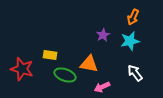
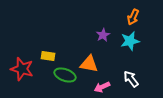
yellow rectangle: moved 2 px left, 1 px down
white arrow: moved 4 px left, 6 px down
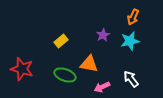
yellow rectangle: moved 13 px right, 15 px up; rotated 48 degrees counterclockwise
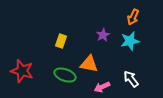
yellow rectangle: rotated 32 degrees counterclockwise
red star: moved 2 px down
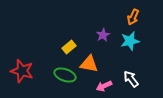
yellow rectangle: moved 8 px right, 6 px down; rotated 32 degrees clockwise
pink arrow: moved 2 px right, 1 px up
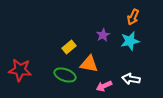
red star: moved 2 px left, 1 px up; rotated 10 degrees counterclockwise
white arrow: rotated 42 degrees counterclockwise
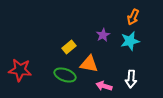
white arrow: rotated 96 degrees counterclockwise
pink arrow: rotated 42 degrees clockwise
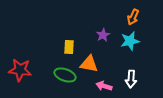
yellow rectangle: rotated 48 degrees counterclockwise
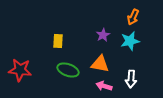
yellow rectangle: moved 11 px left, 6 px up
orange triangle: moved 11 px right
green ellipse: moved 3 px right, 5 px up
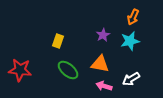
yellow rectangle: rotated 16 degrees clockwise
green ellipse: rotated 20 degrees clockwise
white arrow: rotated 54 degrees clockwise
